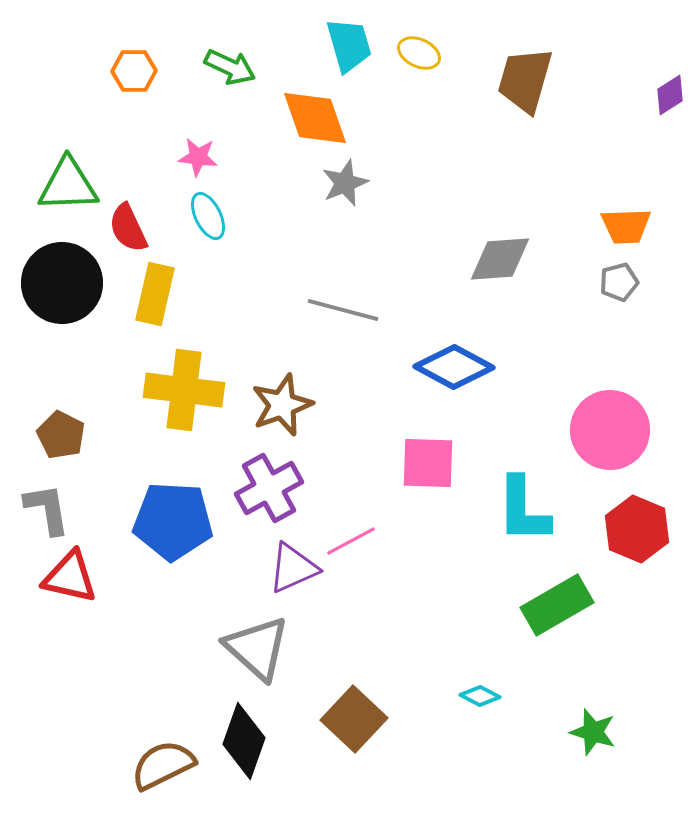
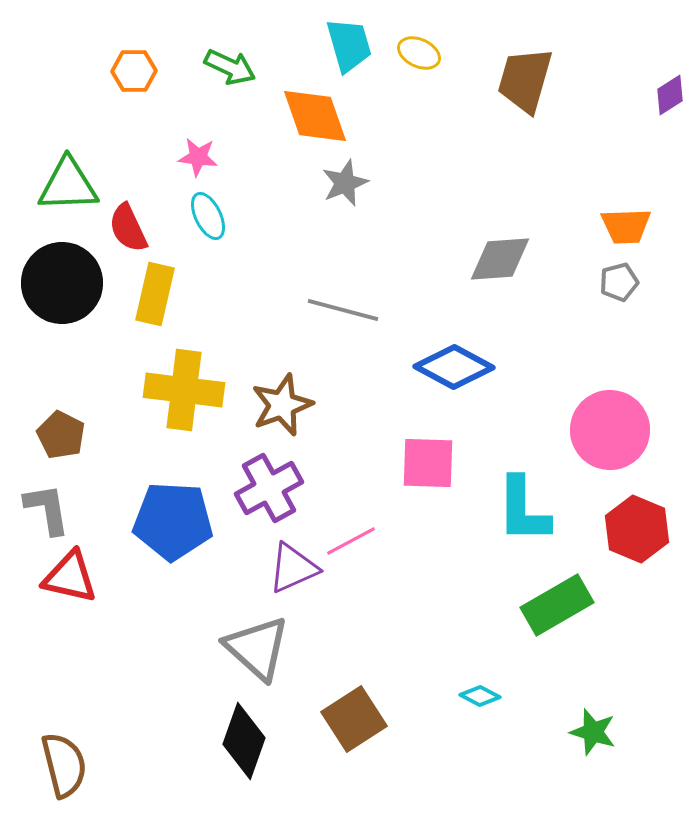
orange diamond: moved 2 px up
brown square: rotated 14 degrees clockwise
brown semicircle: moved 99 px left; rotated 102 degrees clockwise
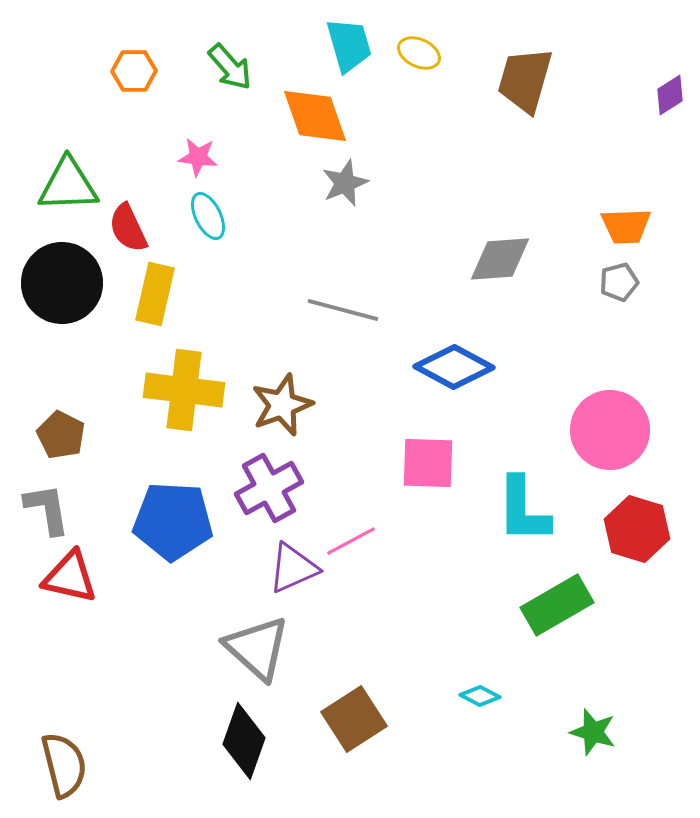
green arrow: rotated 24 degrees clockwise
red hexagon: rotated 6 degrees counterclockwise
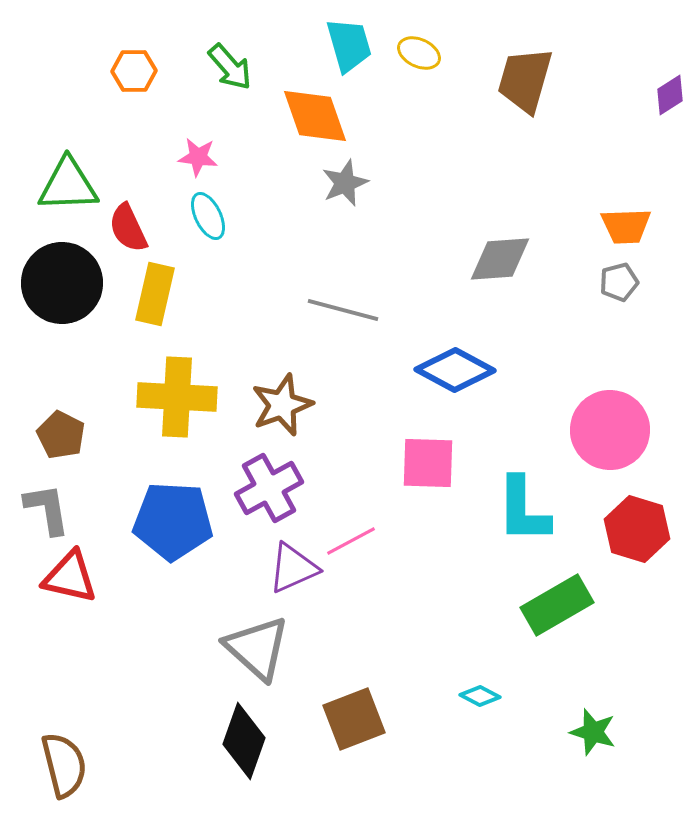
blue diamond: moved 1 px right, 3 px down
yellow cross: moved 7 px left, 7 px down; rotated 4 degrees counterclockwise
brown square: rotated 12 degrees clockwise
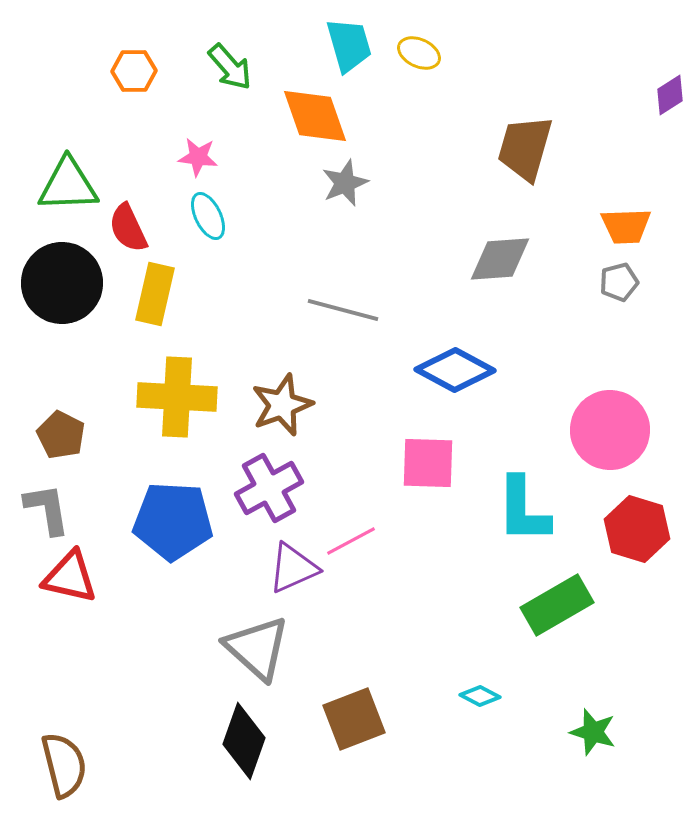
brown trapezoid: moved 68 px down
